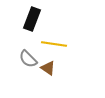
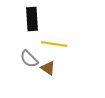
black rectangle: rotated 25 degrees counterclockwise
gray semicircle: moved 1 px right
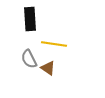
black rectangle: moved 2 px left
gray semicircle: rotated 18 degrees clockwise
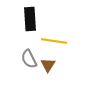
yellow line: moved 3 px up
brown triangle: moved 3 px up; rotated 28 degrees clockwise
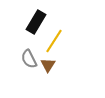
black rectangle: moved 6 px right, 3 px down; rotated 35 degrees clockwise
yellow line: rotated 65 degrees counterclockwise
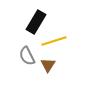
yellow line: rotated 40 degrees clockwise
gray semicircle: moved 2 px left, 3 px up
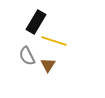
yellow line: rotated 35 degrees clockwise
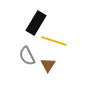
black rectangle: moved 1 px down
